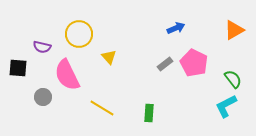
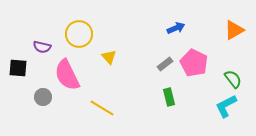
green rectangle: moved 20 px right, 16 px up; rotated 18 degrees counterclockwise
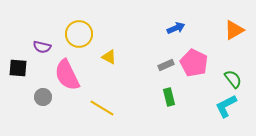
yellow triangle: rotated 21 degrees counterclockwise
gray rectangle: moved 1 px right, 1 px down; rotated 14 degrees clockwise
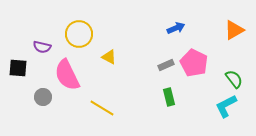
green semicircle: moved 1 px right
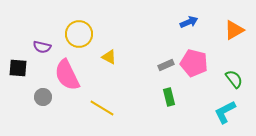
blue arrow: moved 13 px right, 6 px up
pink pentagon: rotated 12 degrees counterclockwise
cyan L-shape: moved 1 px left, 6 px down
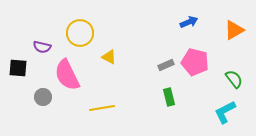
yellow circle: moved 1 px right, 1 px up
pink pentagon: moved 1 px right, 1 px up
yellow line: rotated 40 degrees counterclockwise
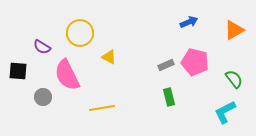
purple semicircle: rotated 18 degrees clockwise
black square: moved 3 px down
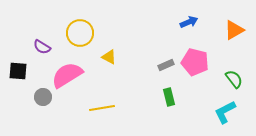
pink semicircle: rotated 84 degrees clockwise
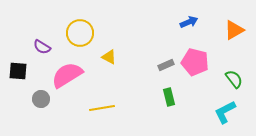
gray circle: moved 2 px left, 2 px down
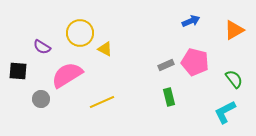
blue arrow: moved 2 px right, 1 px up
yellow triangle: moved 4 px left, 8 px up
yellow line: moved 6 px up; rotated 15 degrees counterclockwise
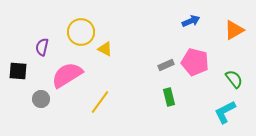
yellow circle: moved 1 px right, 1 px up
purple semicircle: rotated 72 degrees clockwise
yellow line: moved 2 px left; rotated 30 degrees counterclockwise
